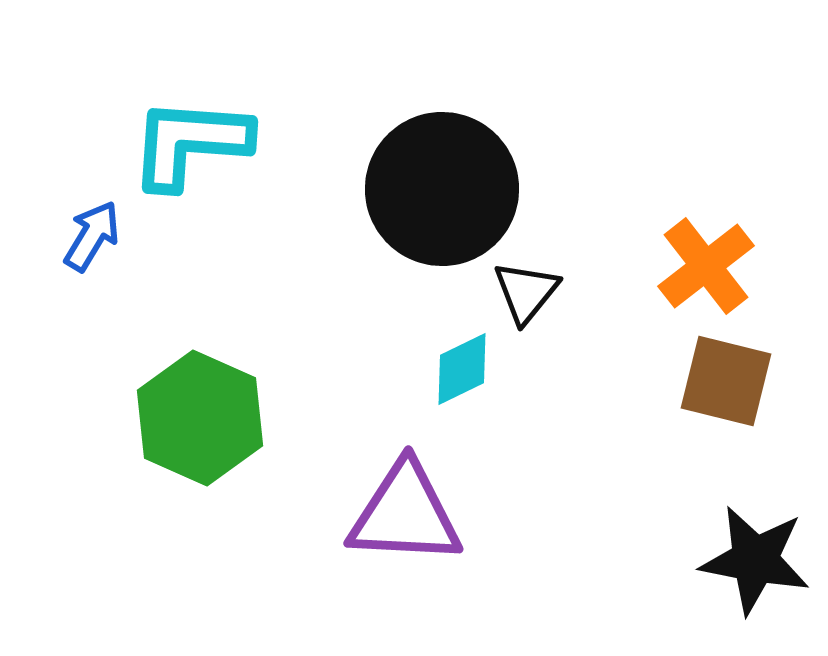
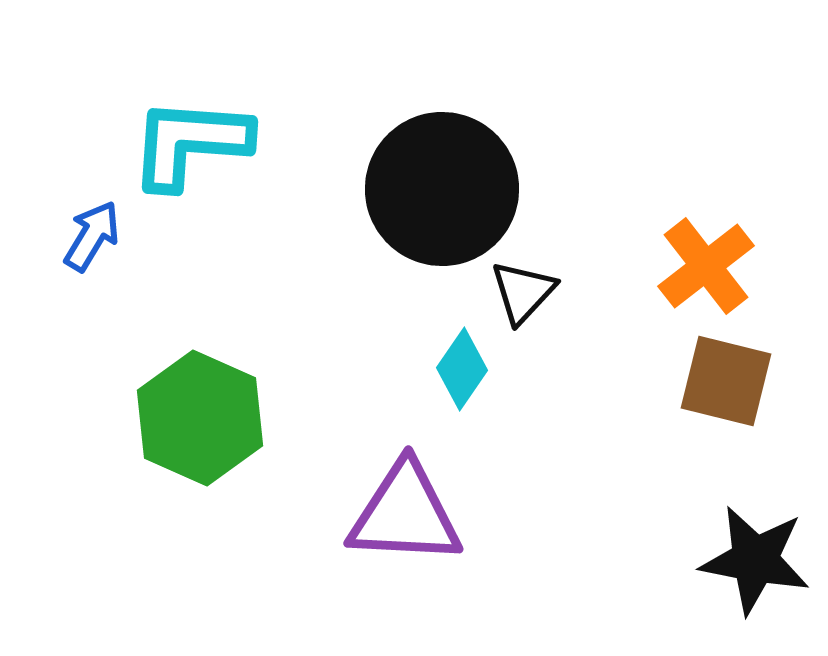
black triangle: moved 3 px left; rotated 4 degrees clockwise
cyan diamond: rotated 30 degrees counterclockwise
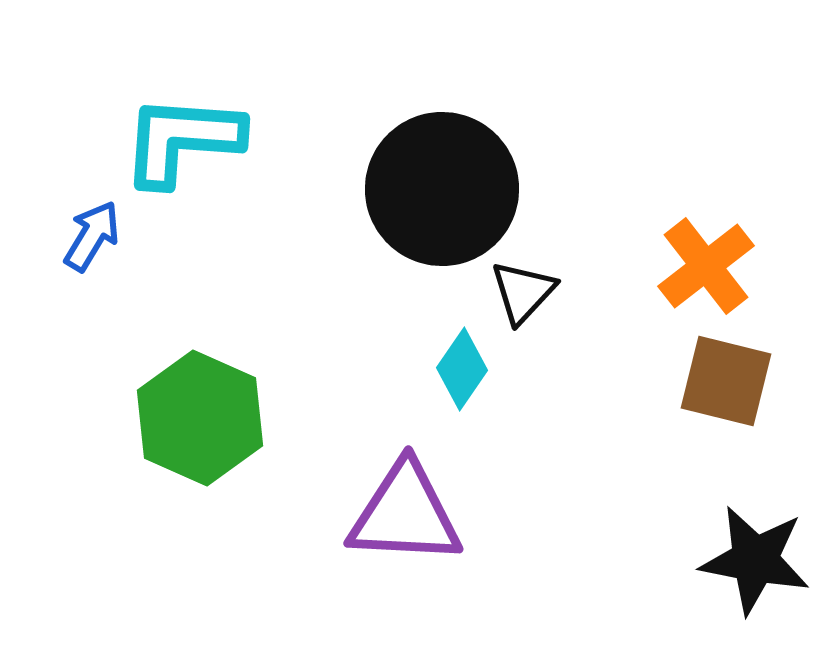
cyan L-shape: moved 8 px left, 3 px up
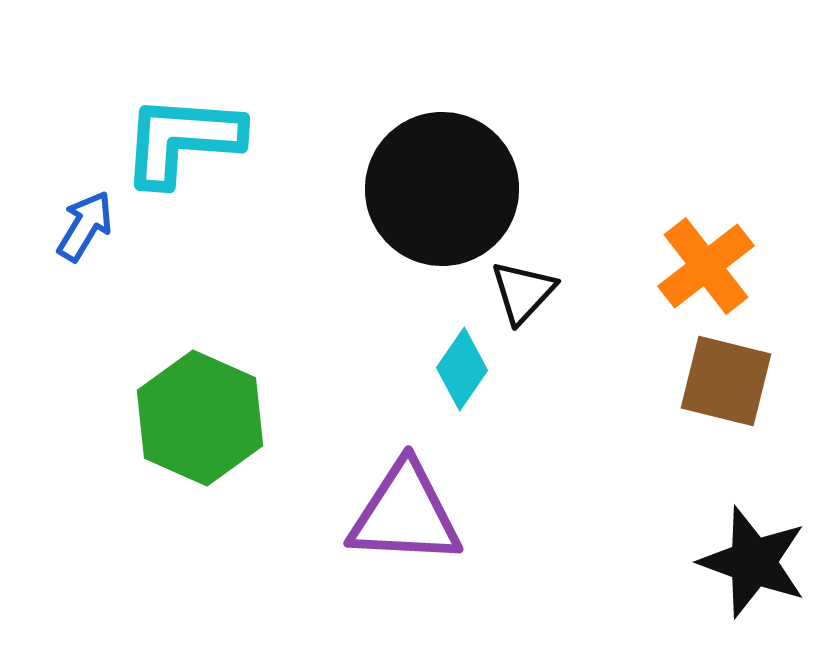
blue arrow: moved 7 px left, 10 px up
black star: moved 2 px left, 2 px down; rotated 9 degrees clockwise
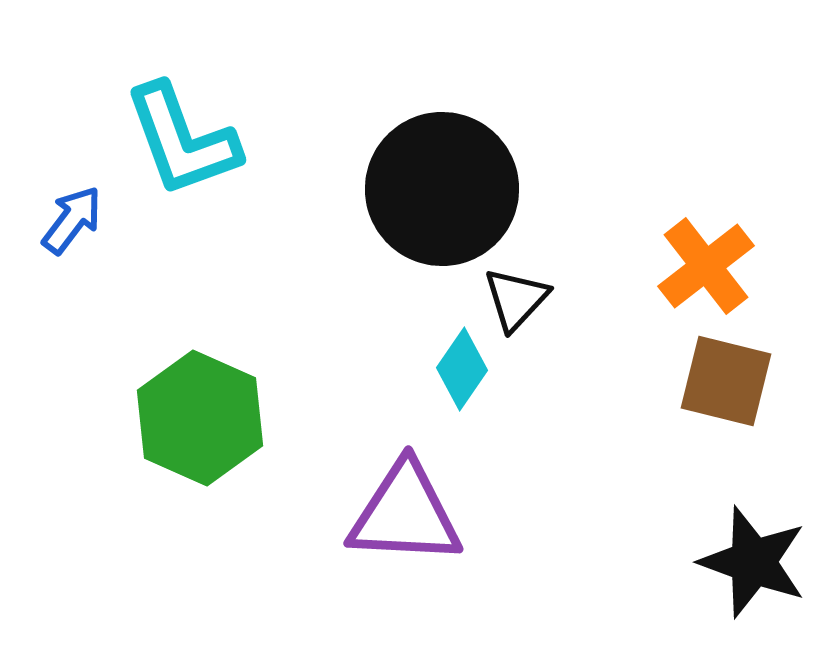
cyan L-shape: rotated 114 degrees counterclockwise
blue arrow: moved 13 px left, 6 px up; rotated 6 degrees clockwise
black triangle: moved 7 px left, 7 px down
